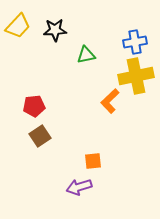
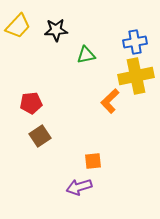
black star: moved 1 px right
red pentagon: moved 3 px left, 3 px up
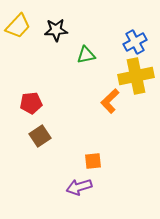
blue cross: rotated 20 degrees counterclockwise
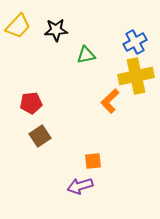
purple arrow: moved 1 px right, 1 px up
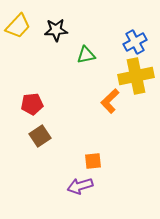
red pentagon: moved 1 px right, 1 px down
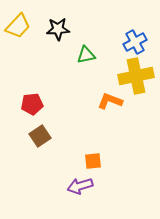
black star: moved 2 px right, 1 px up
orange L-shape: rotated 65 degrees clockwise
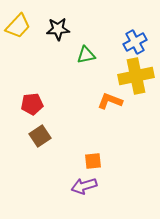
purple arrow: moved 4 px right
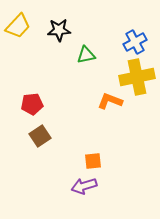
black star: moved 1 px right, 1 px down
yellow cross: moved 1 px right, 1 px down
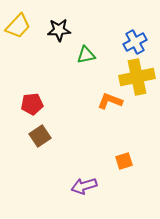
orange square: moved 31 px right; rotated 12 degrees counterclockwise
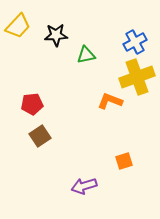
black star: moved 3 px left, 5 px down
yellow cross: rotated 8 degrees counterclockwise
